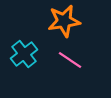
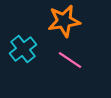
cyan cross: moved 1 px left, 5 px up
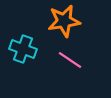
cyan cross: rotated 32 degrees counterclockwise
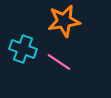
pink line: moved 11 px left, 2 px down
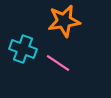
pink line: moved 1 px left, 1 px down
